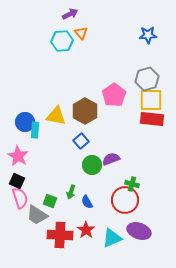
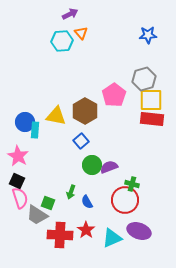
gray hexagon: moved 3 px left
purple semicircle: moved 2 px left, 8 px down
green square: moved 2 px left, 2 px down
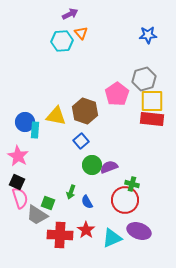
pink pentagon: moved 3 px right, 1 px up
yellow square: moved 1 px right, 1 px down
brown hexagon: rotated 10 degrees counterclockwise
black square: moved 1 px down
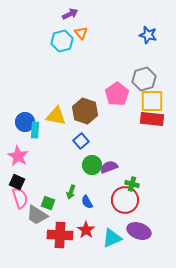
blue star: rotated 18 degrees clockwise
cyan hexagon: rotated 10 degrees counterclockwise
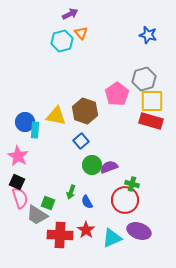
red rectangle: moved 1 px left, 2 px down; rotated 10 degrees clockwise
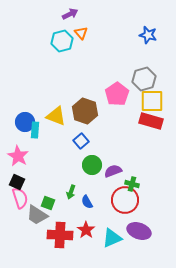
yellow triangle: rotated 10 degrees clockwise
purple semicircle: moved 4 px right, 4 px down
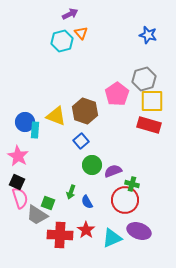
red rectangle: moved 2 px left, 4 px down
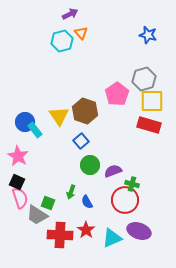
yellow triangle: moved 3 px right; rotated 35 degrees clockwise
cyan rectangle: rotated 42 degrees counterclockwise
green circle: moved 2 px left
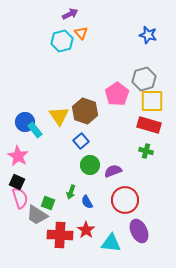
green cross: moved 14 px right, 33 px up
purple ellipse: rotated 45 degrees clockwise
cyan triangle: moved 1 px left, 5 px down; rotated 30 degrees clockwise
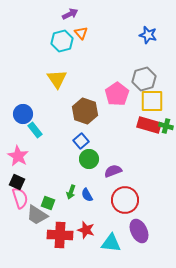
yellow triangle: moved 2 px left, 37 px up
blue circle: moved 2 px left, 8 px up
green cross: moved 20 px right, 25 px up
green circle: moved 1 px left, 6 px up
blue semicircle: moved 7 px up
red star: rotated 18 degrees counterclockwise
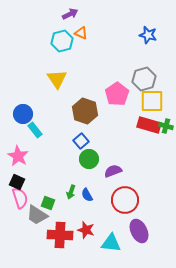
orange triangle: rotated 24 degrees counterclockwise
